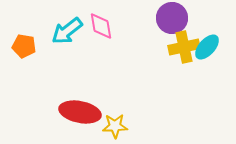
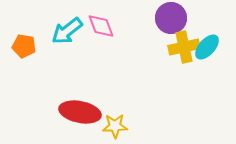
purple circle: moved 1 px left
pink diamond: rotated 12 degrees counterclockwise
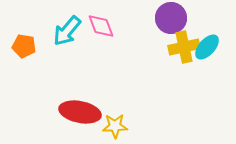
cyan arrow: rotated 12 degrees counterclockwise
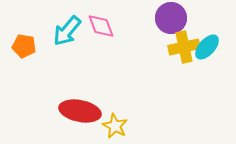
red ellipse: moved 1 px up
yellow star: rotated 30 degrees clockwise
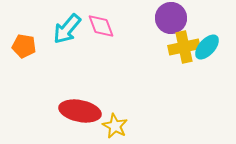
cyan arrow: moved 2 px up
